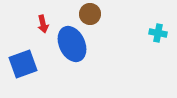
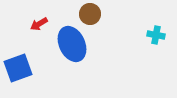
red arrow: moved 4 px left; rotated 72 degrees clockwise
cyan cross: moved 2 px left, 2 px down
blue square: moved 5 px left, 4 px down
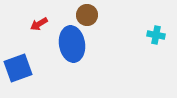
brown circle: moved 3 px left, 1 px down
blue ellipse: rotated 16 degrees clockwise
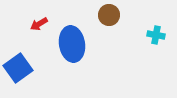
brown circle: moved 22 px right
blue square: rotated 16 degrees counterclockwise
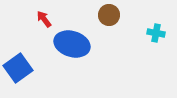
red arrow: moved 5 px right, 5 px up; rotated 84 degrees clockwise
cyan cross: moved 2 px up
blue ellipse: rotated 64 degrees counterclockwise
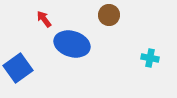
cyan cross: moved 6 px left, 25 px down
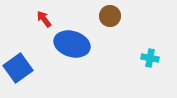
brown circle: moved 1 px right, 1 px down
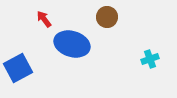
brown circle: moved 3 px left, 1 px down
cyan cross: moved 1 px down; rotated 30 degrees counterclockwise
blue square: rotated 8 degrees clockwise
